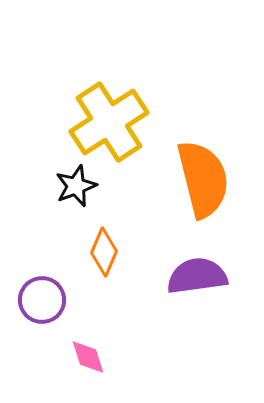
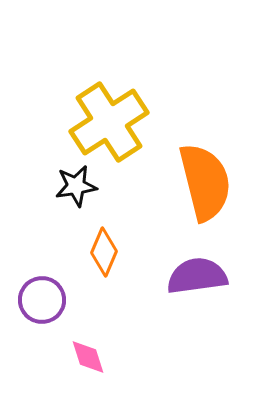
orange semicircle: moved 2 px right, 3 px down
black star: rotated 12 degrees clockwise
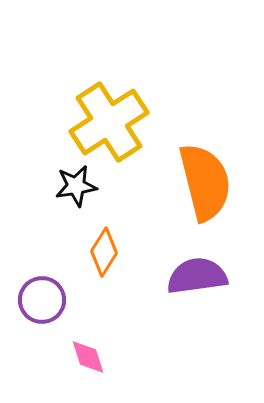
orange diamond: rotated 9 degrees clockwise
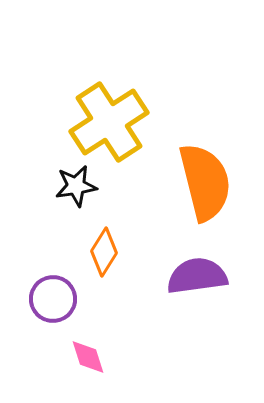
purple circle: moved 11 px right, 1 px up
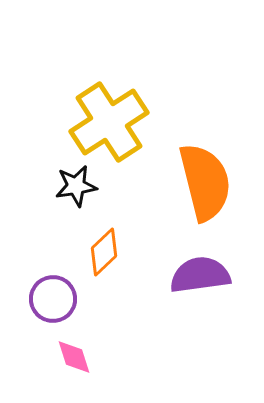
orange diamond: rotated 15 degrees clockwise
purple semicircle: moved 3 px right, 1 px up
pink diamond: moved 14 px left
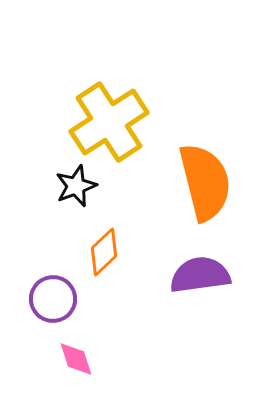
black star: rotated 12 degrees counterclockwise
pink diamond: moved 2 px right, 2 px down
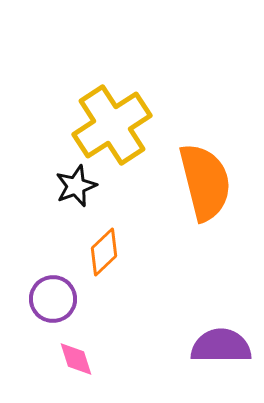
yellow cross: moved 3 px right, 3 px down
purple semicircle: moved 21 px right, 71 px down; rotated 8 degrees clockwise
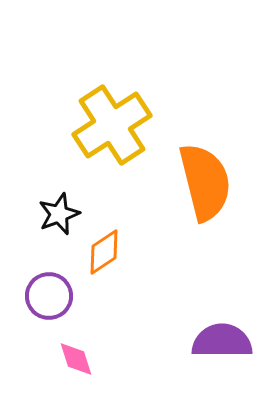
black star: moved 17 px left, 28 px down
orange diamond: rotated 9 degrees clockwise
purple circle: moved 4 px left, 3 px up
purple semicircle: moved 1 px right, 5 px up
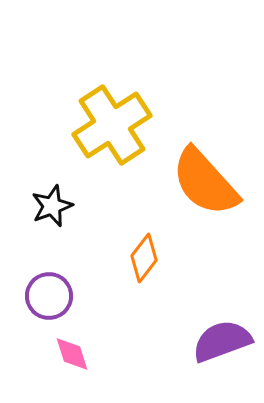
orange semicircle: rotated 152 degrees clockwise
black star: moved 7 px left, 8 px up
orange diamond: moved 40 px right, 6 px down; rotated 18 degrees counterclockwise
purple semicircle: rotated 20 degrees counterclockwise
pink diamond: moved 4 px left, 5 px up
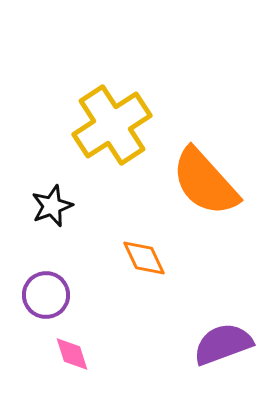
orange diamond: rotated 63 degrees counterclockwise
purple circle: moved 3 px left, 1 px up
purple semicircle: moved 1 px right, 3 px down
